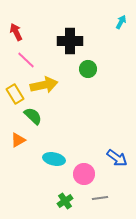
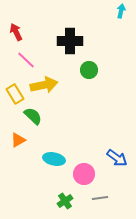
cyan arrow: moved 11 px up; rotated 16 degrees counterclockwise
green circle: moved 1 px right, 1 px down
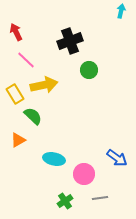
black cross: rotated 20 degrees counterclockwise
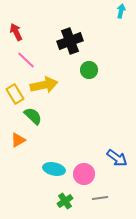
cyan ellipse: moved 10 px down
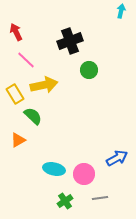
blue arrow: rotated 65 degrees counterclockwise
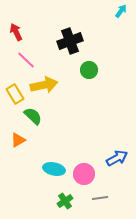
cyan arrow: rotated 24 degrees clockwise
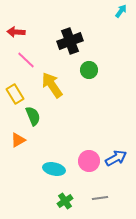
red arrow: rotated 60 degrees counterclockwise
yellow arrow: moved 8 px right; rotated 112 degrees counterclockwise
green semicircle: rotated 24 degrees clockwise
blue arrow: moved 1 px left
pink circle: moved 5 px right, 13 px up
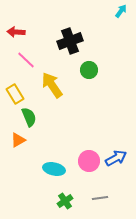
green semicircle: moved 4 px left, 1 px down
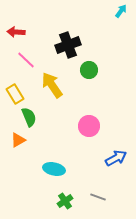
black cross: moved 2 px left, 4 px down
pink circle: moved 35 px up
gray line: moved 2 px left, 1 px up; rotated 28 degrees clockwise
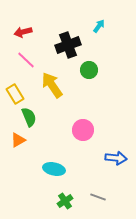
cyan arrow: moved 22 px left, 15 px down
red arrow: moved 7 px right; rotated 18 degrees counterclockwise
pink circle: moved 6 px left, 4 px down
blue arrow: rotated 35 degrees clockwise
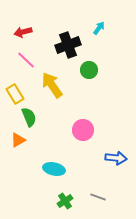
cyan arrow: moved 2 px down
